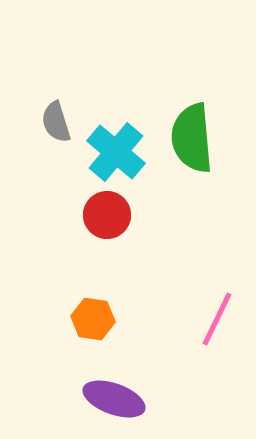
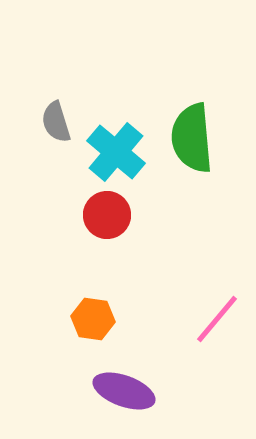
pink line: rotated 14 degrees clockwise
purple ellipse: moved 10 px right, 8 px up
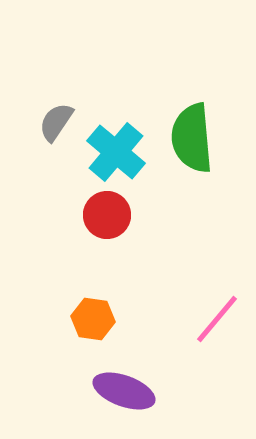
gray semicircle: rotated 51 degrees clockwise
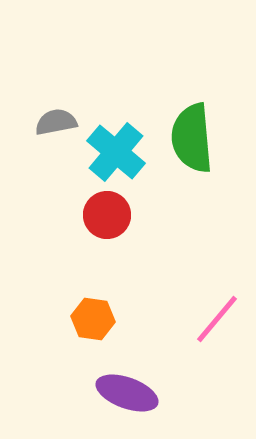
gray semicircle: rotated 45 degrees clockwise
purple ellipse: moved 3 px right, 2 px down
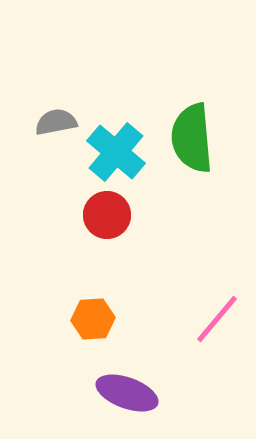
orange hexagon: rotated 12 degrees counterclockwise
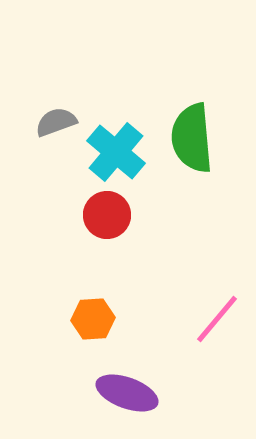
gray semicircle: rotated 9 degrees counterclockwise
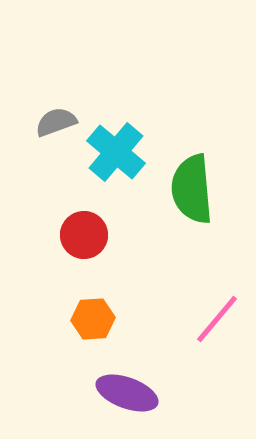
green semicircle: moved 51 px down
red circle: moved 23 px left, 20 px down
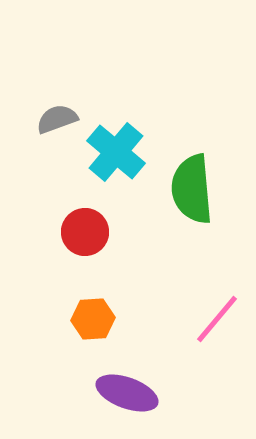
gray semicircle: moved 1 px right, 3 px up
red circle: moved 1 px right, 3 px up
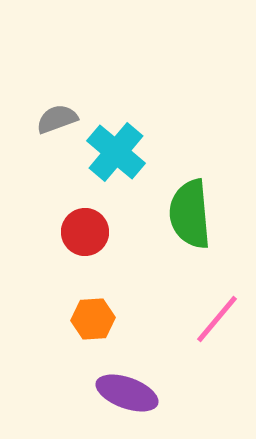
green semicircle: moved 2 px left, 25 px down
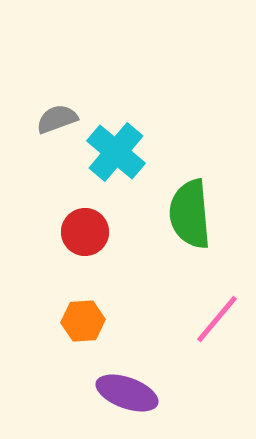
orange hexagon: moved 10 px left, 2 px down
